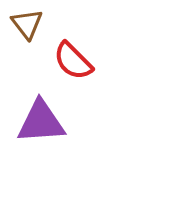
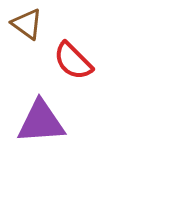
brown triangle: rotated 16 degrees counterclockwise
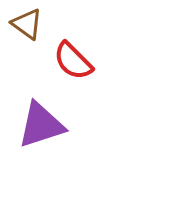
purple triangle: moved 3 px down; rotated 14 degrees counterclockwise
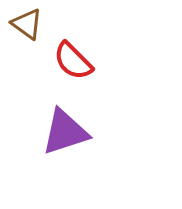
purple triangle: moved 24 px right, 7 px down
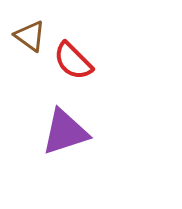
brown triangle: moved 3 px right, 12 px down
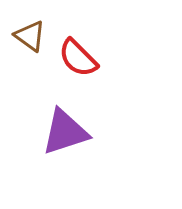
red semicircle: moved 5 px right, 3 px up
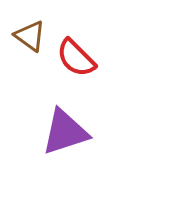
red semicircle: moved 2 px left
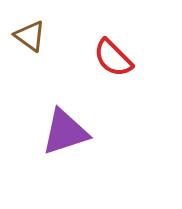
red semicircle: moved 37 px right
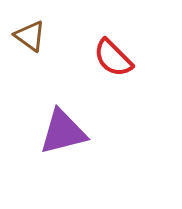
purple triangle: moved 2 px left; rotated 4 degrees clockwise
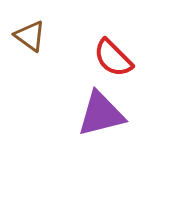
purple triangle: moved 38 px right, 18 px up
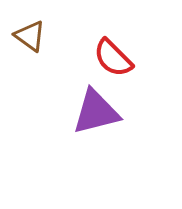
purple triangle: moved 5 px left, 2 px up
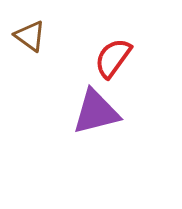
red semicircle: rotated 81 degrees clockwise
